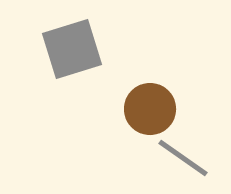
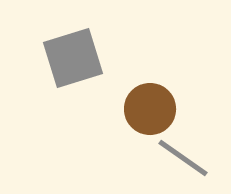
gray square: moved 1 px right, 9 px down
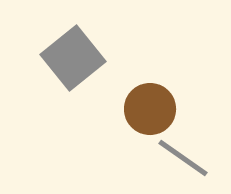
gray square: rotated 22 degrees counterclockwise
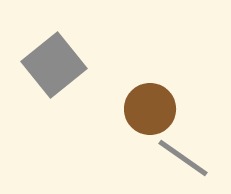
gray square: moved 19 px left, 7 px down
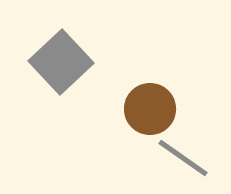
gray square: moved 7 px right, 3 px up; rotated 4 degrees counterclockwise
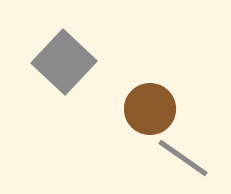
gray square: moved 3 px right; rotated 4 degrees counterclockwise
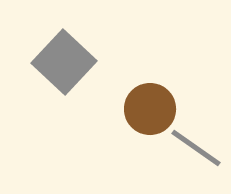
gray line: moved 13 px right, 10 px up
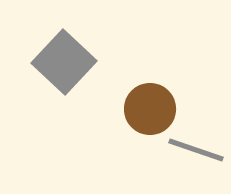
gray line: moved 2 px down; rotated 16 degrees counterclockwise
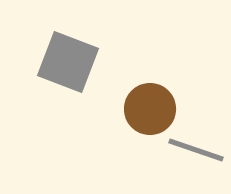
gray square: moved 4 px right; rotated 22 degrees counterclockwise
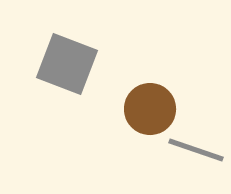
gray square: moved 1 px left, 2 px down
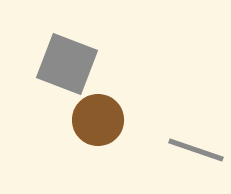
brown circle: moved 52 px left, 11 px down
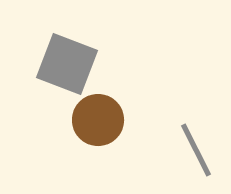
gray line: rotated 44 degrees clockwise
